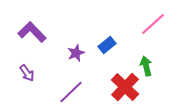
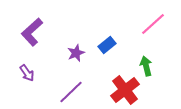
purple L-shape: rotated 88 degrees counterclockwise
red cross: moved 3 px down; rotated 8 degrees clockwise
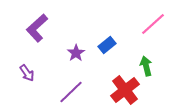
purple L-shape: moved 5 px right, 4 px up
purple star: rotated 12 degrees counterclockwise
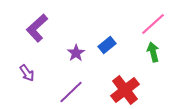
green arrow: moved 7 px right, 14 px up
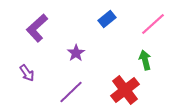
blue rectangle: moved 26 px up
green arrow: moved 8 px left, 8 px down
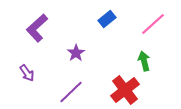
green arrow: moved 1 px left, 1 px down
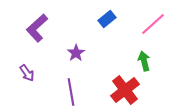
purple line: rotated 56 degrees counterclockwise
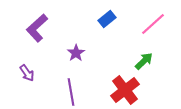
green arrow: rotated 60 degrees clockwise
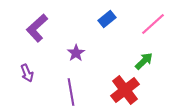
purple arrow: rotated 12 degrees clockwise
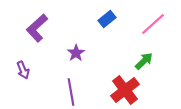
purple arrow: moved 4 px left, 3 px up
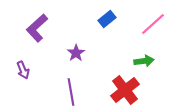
green arrow: rotated 36 degrees clockwise
